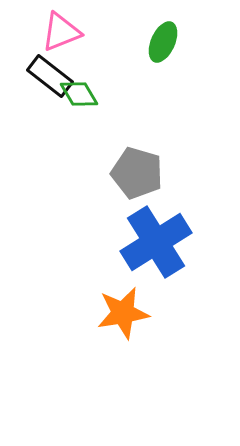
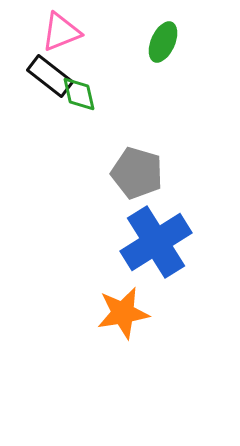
green diamond: rotated 18 degrees clockwise
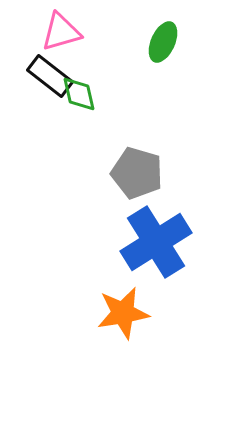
pink triangle: rotated 6 degrees clockwise
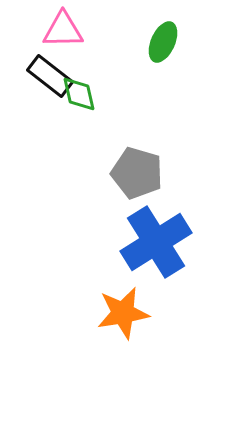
pink triangle: moved 2 px right, 2 px up; rotated 15 degrees clockwise
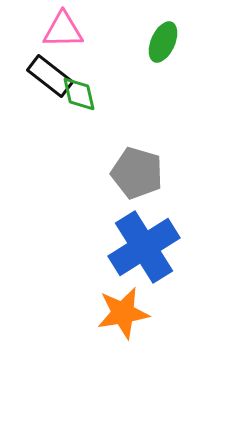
blue cross: moved 12 px left, 5 px down
